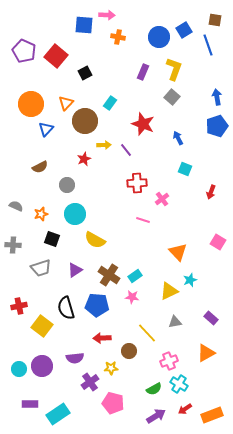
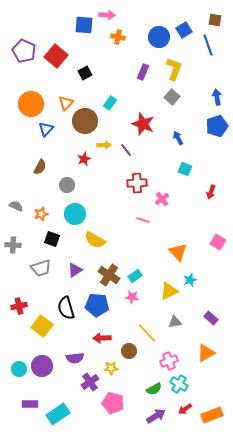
brown semicircle at (40, 167): rotated 35 degrees counterclockwise
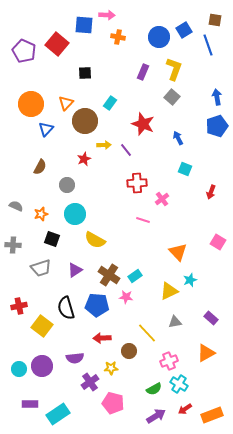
red square at (56, 56): moved 1 px right, 12 px up
black square at (85, 73): rotated 24 degrees clockwise
pink star at (132, 297): moved 6 px left
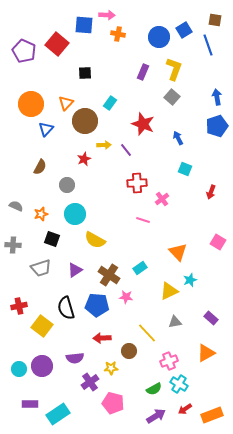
orange cross at (118, 37): moved 3 px up
cyan rectangle at (135, 276): moved 5 px right, 8 px up
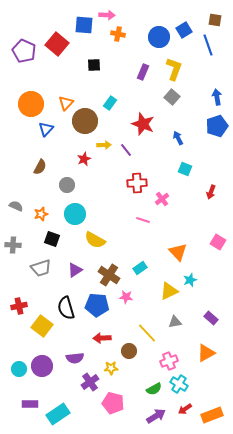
black square at (85, 73): moved 9 px right, 8 px up
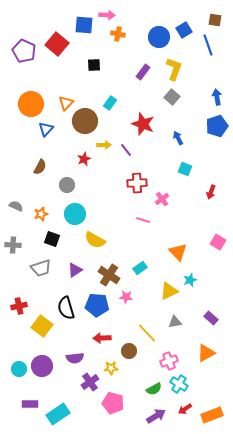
purple rectangle at (143, 72): rotated 14 degrees clockwise
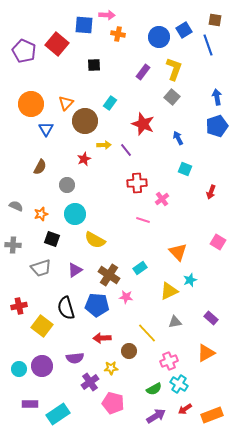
blue triangle at (46, 129): rotated 14 degrees counterclockwise
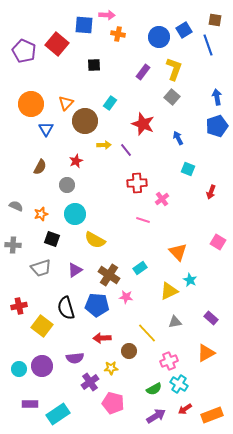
red star at (84, 159): moved 8 px left, 2 px down
cyan square at (185, 169): moved 3 px right
cyan star at (190, 280): rotated 24 degrees counterclockwise
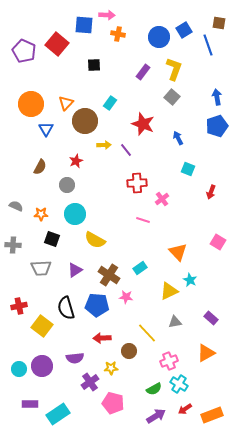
brown square at (215, 20): moved 4 px right, 3 px down
orange star at (41, 214): rotated 16 degrees clockwise
gray trapezoid at (41, 268): rotated 15 degrees clockwise
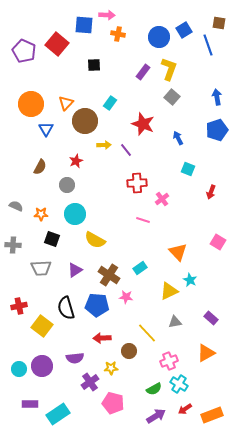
yellow L-shape at (174, 69): moved 5 px left
blue pentagon at (217, 126): moved 4 px down
